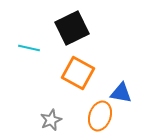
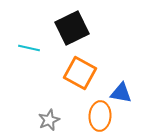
orange square: moved 2 px right
orange ellipse: rotated 16 degrees counterclockwise
gray star: moved 2 px left
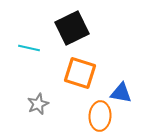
orange square: rotated 12 degrees counterclockwise
gray star: moved 11 px left, 16 px up
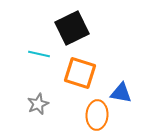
cyan line: moved 10 px right, 6 px down
orange ellipse: moved 3 px left, 1 px up
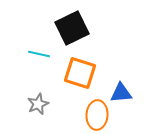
blue triangle: rotated 15 degrees counterclockwise
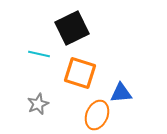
orange ellipse: rotated 20 degrees clockwise
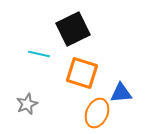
black square: moved 1 px right, 1 px down
orange square: moved 2 px right
gray star: moved 11 px left
orange ellipse: moved 2 px up
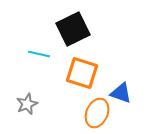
blue triangle: rotated 25 degrees clockwise
